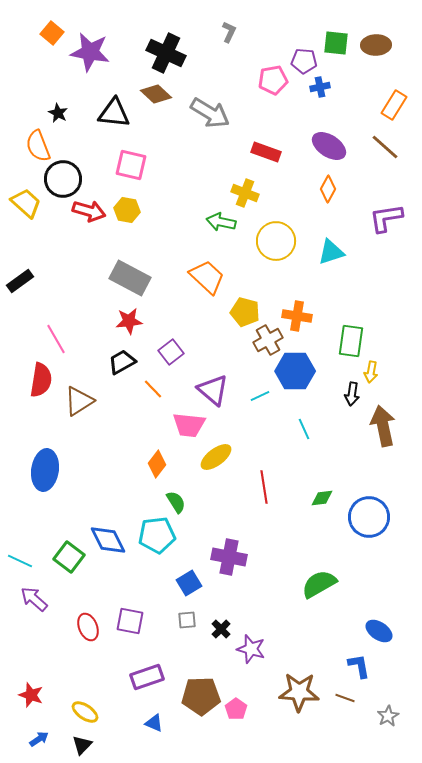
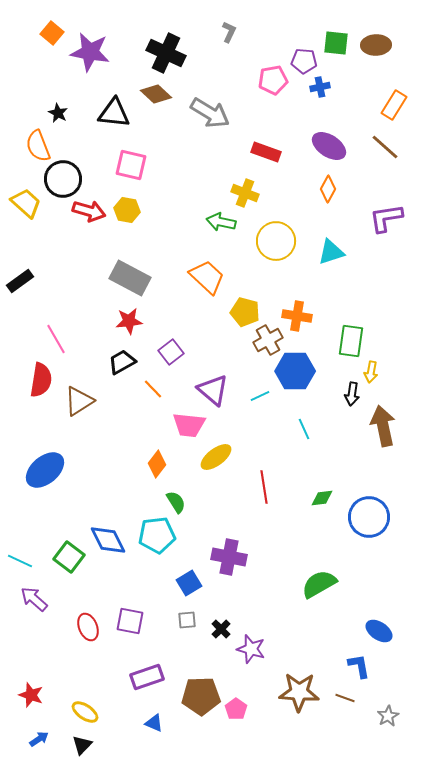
blue ellipse at (45, 470): rotated 42 degrees clockwise
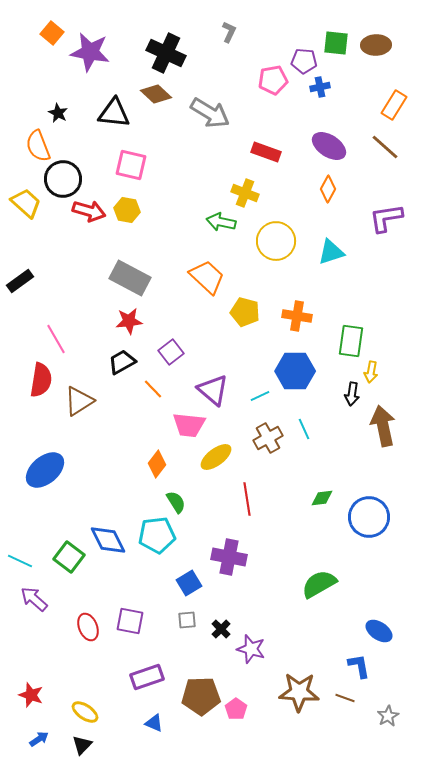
brown cross at (268, 340): moved 98 px down
red line at (264, 487): moved 17 px left, 12 px down
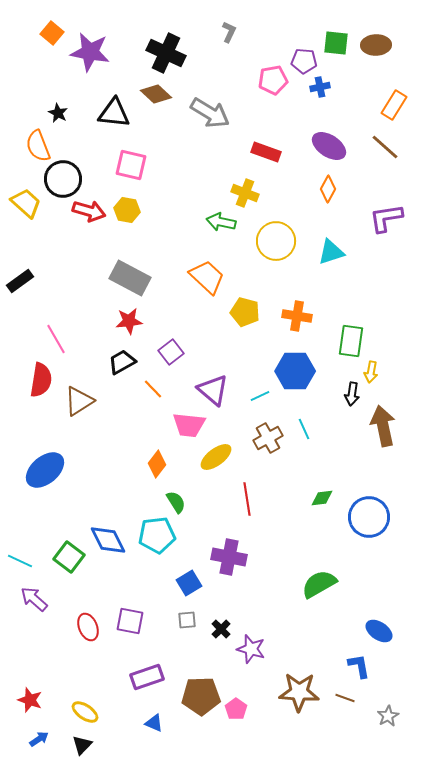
red star at (31, 695): moved 1 px left, 5 px down
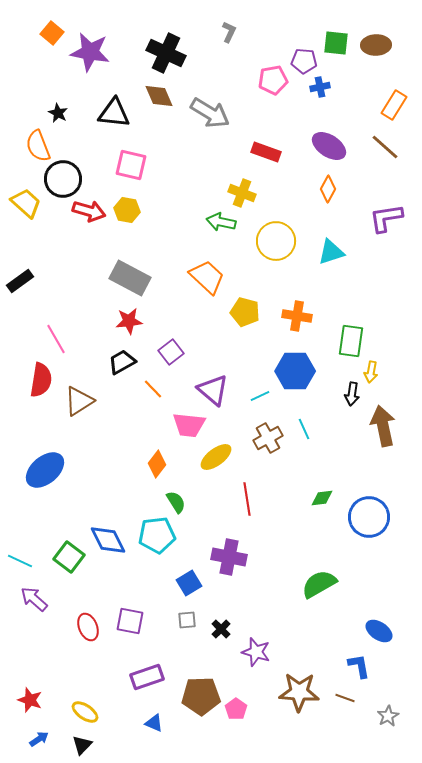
brown diamond at (156, 94): moved 3 px right, 2 px down; rotated 24 degrees clockwise
yellow cross at (245, 193): moved 3 px left
purple star at (251, 649): moved 5 px right, 3 px down
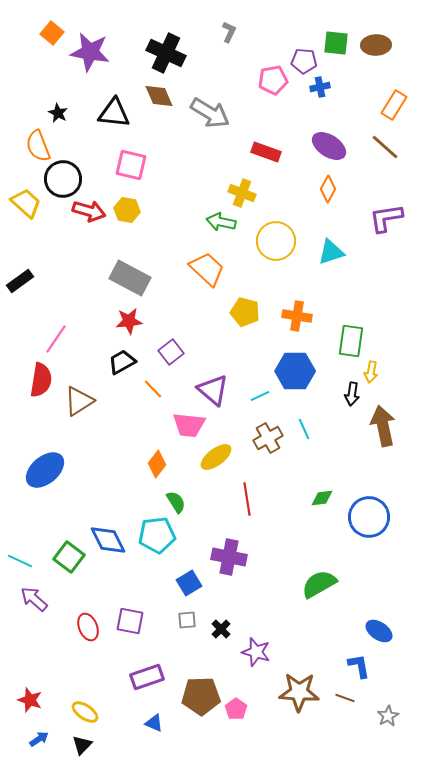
orange trapezoid at (207, 277): moved 8 px up
pink line at (56, 339): rotated 64 degrees clockwise
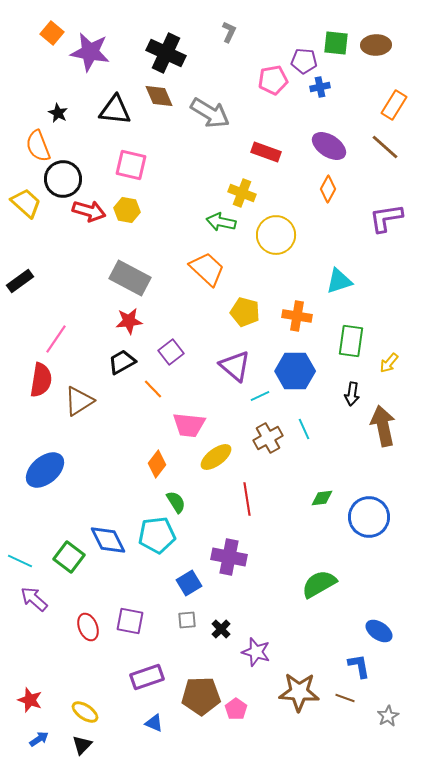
black triangle at (114, 113): moved 1 px right, 3 px up
yellow circle at (276, 241): moved 6 px up
cyan triangle at (331, 252): moved 8 px right, 29 px down
yellow arrow at (371, 372): moved 18 px right, 9 px up; rotated 30 degrees clockwise
purple triangle at (213, 390): moved 22 px right, 24 px up
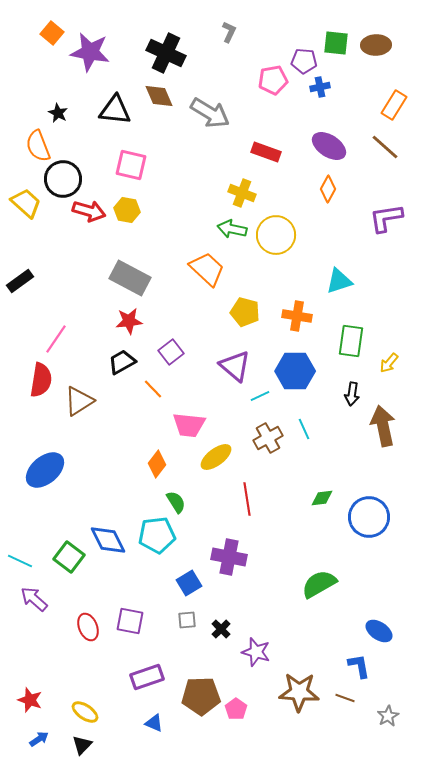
green arrow at (221, 222): moved 11 px right, 7 px down
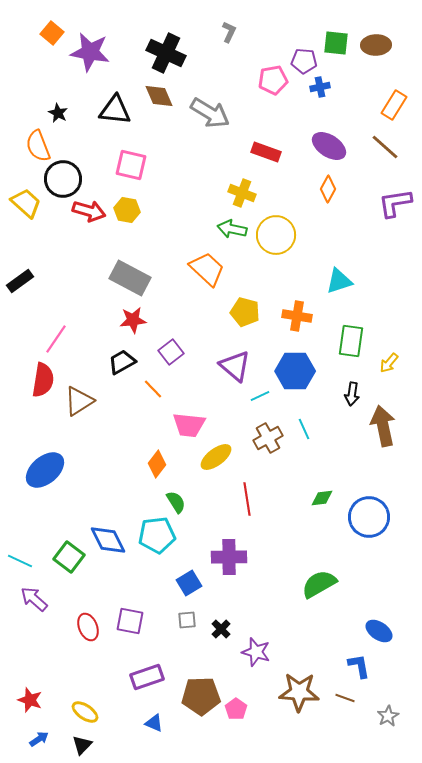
purple L-shape at (386, 218): moved 9 px right, 15 px up
red star at (129, 321): moved 4 px right, 1 px up
red semicircle at (41, 380): moved 2 px right
purple cross at (229, 557): rotated 12 degrees counterclockwise
